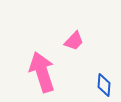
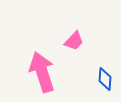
blue diamond: moved 1 px right, 6 px up
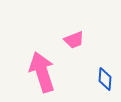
pink trapezoid: moved 1 px up; rotated 25 degrees clockwise
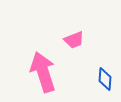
pink arrow: moved 1 px right
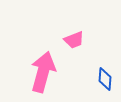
pink arrow: rotated 33 degrees clockwise
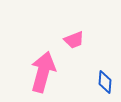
blue diamond: moved 3 px down
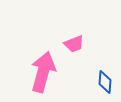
pink trapezoid: moved 4 px down
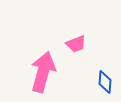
pink trapezoid: moved 2 px right
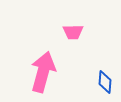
pink trapezoid: moved 3 px left, 12 px up; rotated 20 degrees clockwise
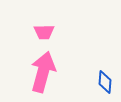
pink trapezoid: moved 29 px left
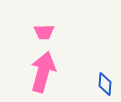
blue diamond: moved 2 px down
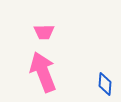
pink arrow: rotated 36 degrees counterclockwise
